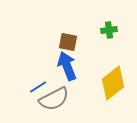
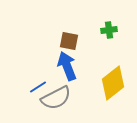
brown square: moved 1 px right, 1 px up
gray semicircle: moved 2 px right, 1 px up
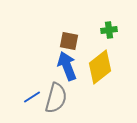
yellow diamond: moved 13 px left, 16 px up
blue line: moved 6 px left, 10 px down
gray semicircle: rotated 48 degrees counterclockwise
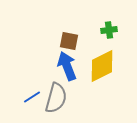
yellow diamond: moved 2 px right, 1 px up; rotated 12 degrees clockwise
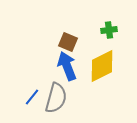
brown square: moved 1 px left, 1 px down; rotated 12 degrees clockwise
blue line: rotated 18 degrees counterclockwise
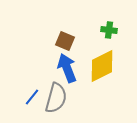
green cross: rotated 14 degrees clockwise
brown square: moved 3 px left, 1 px up
blue arrow: moved 2 px down
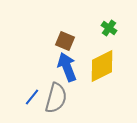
green cross: moved 2 px up; rotated 28 degrees clockwise
blue arrow: moved 1 px up
